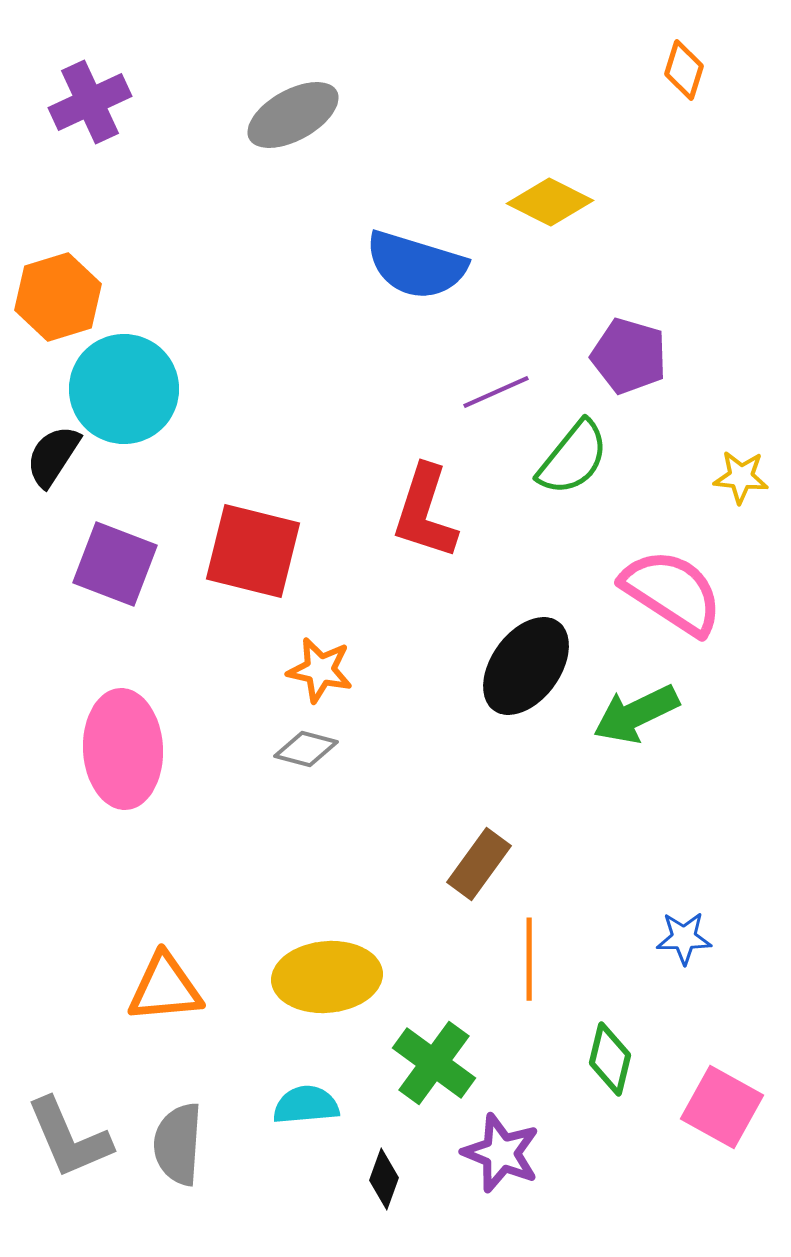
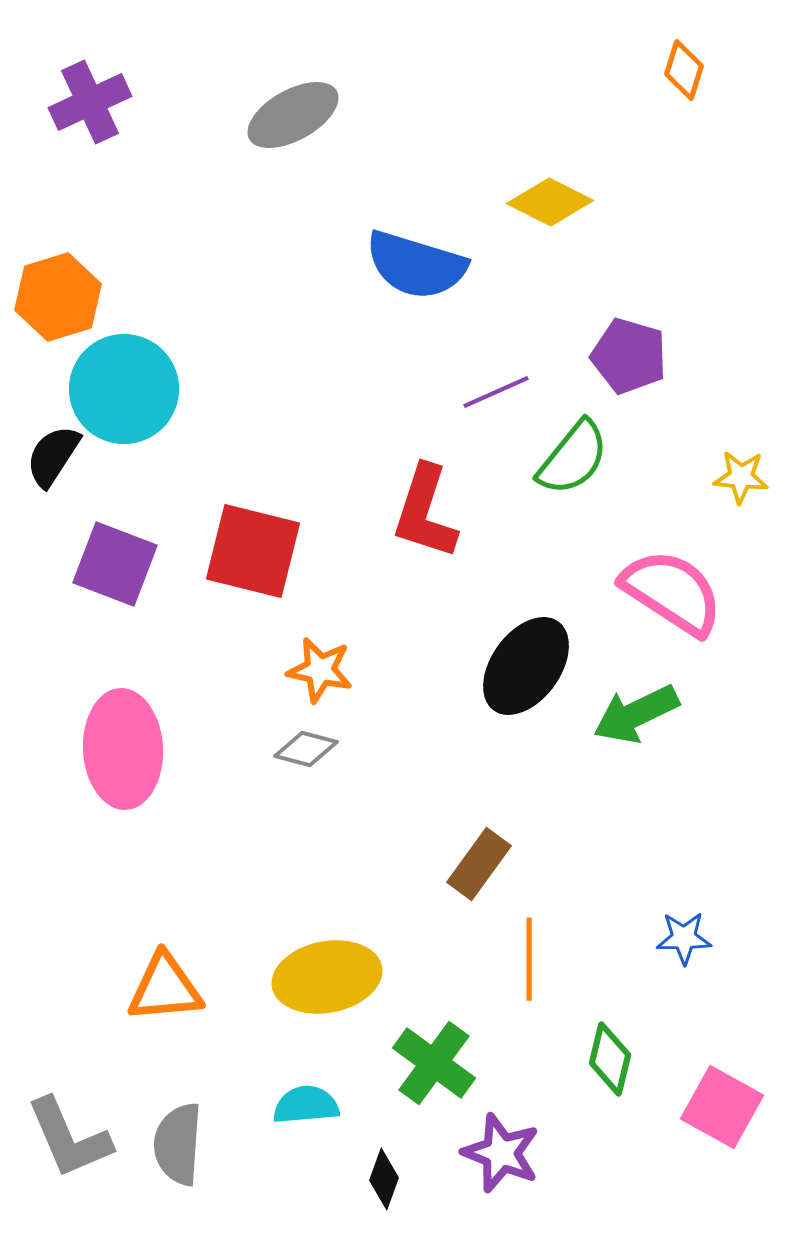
yellow ellipse: rotated 6 degrees counterclockwise
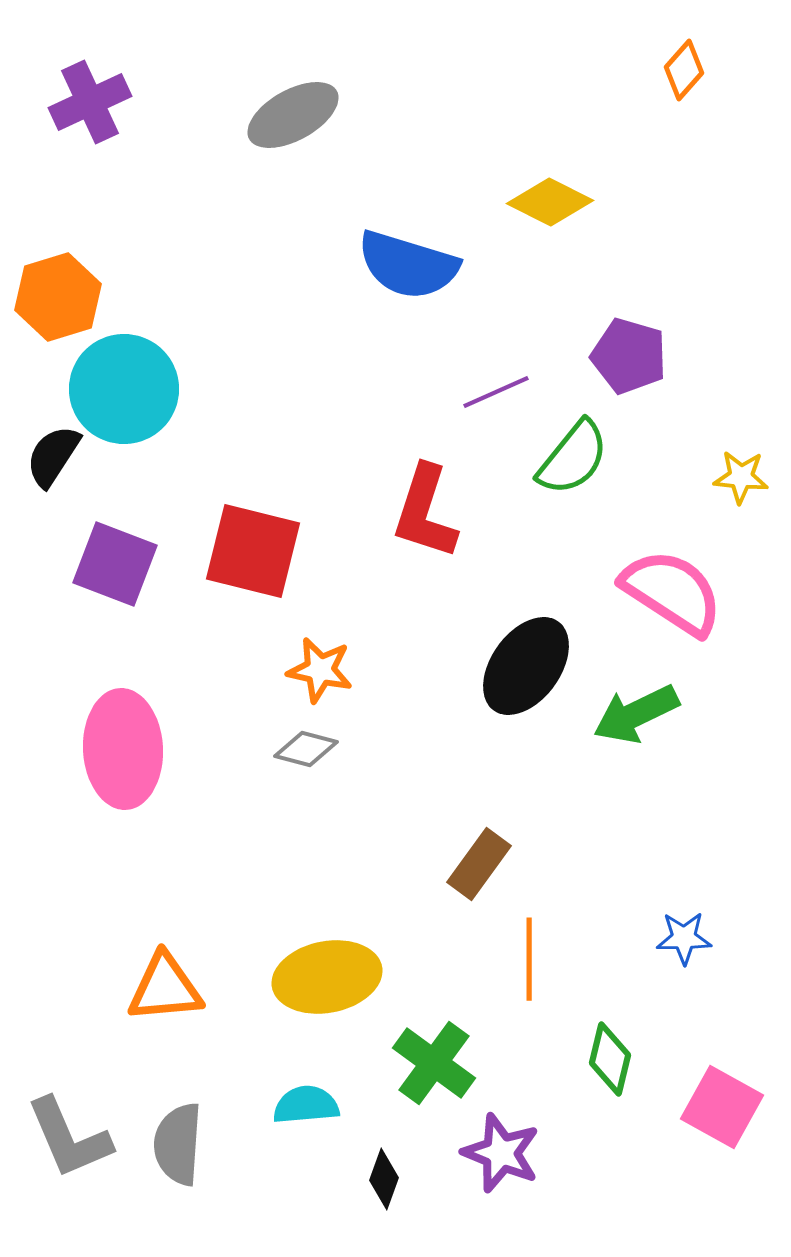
orange diamond: rotated 24 degrees clockwise
blue semicircle: moved 8 px left
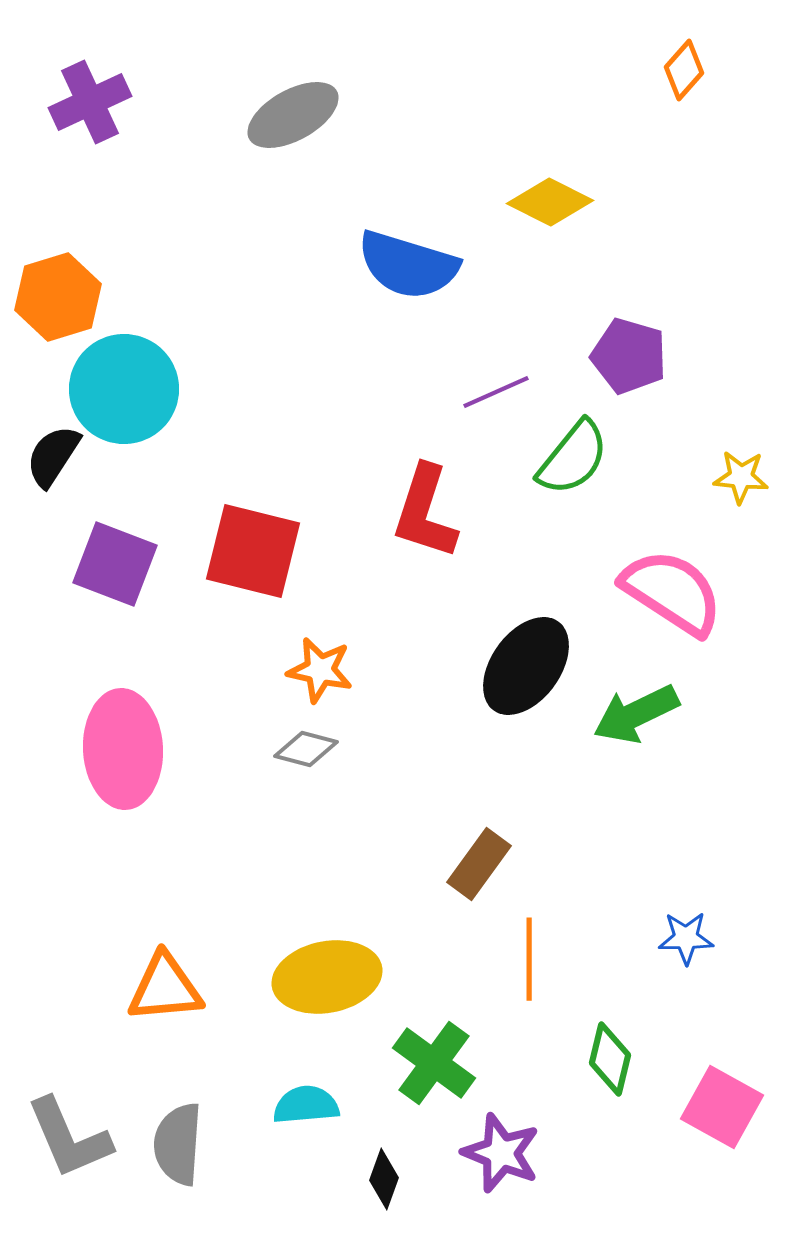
blue star: moved 2 px right
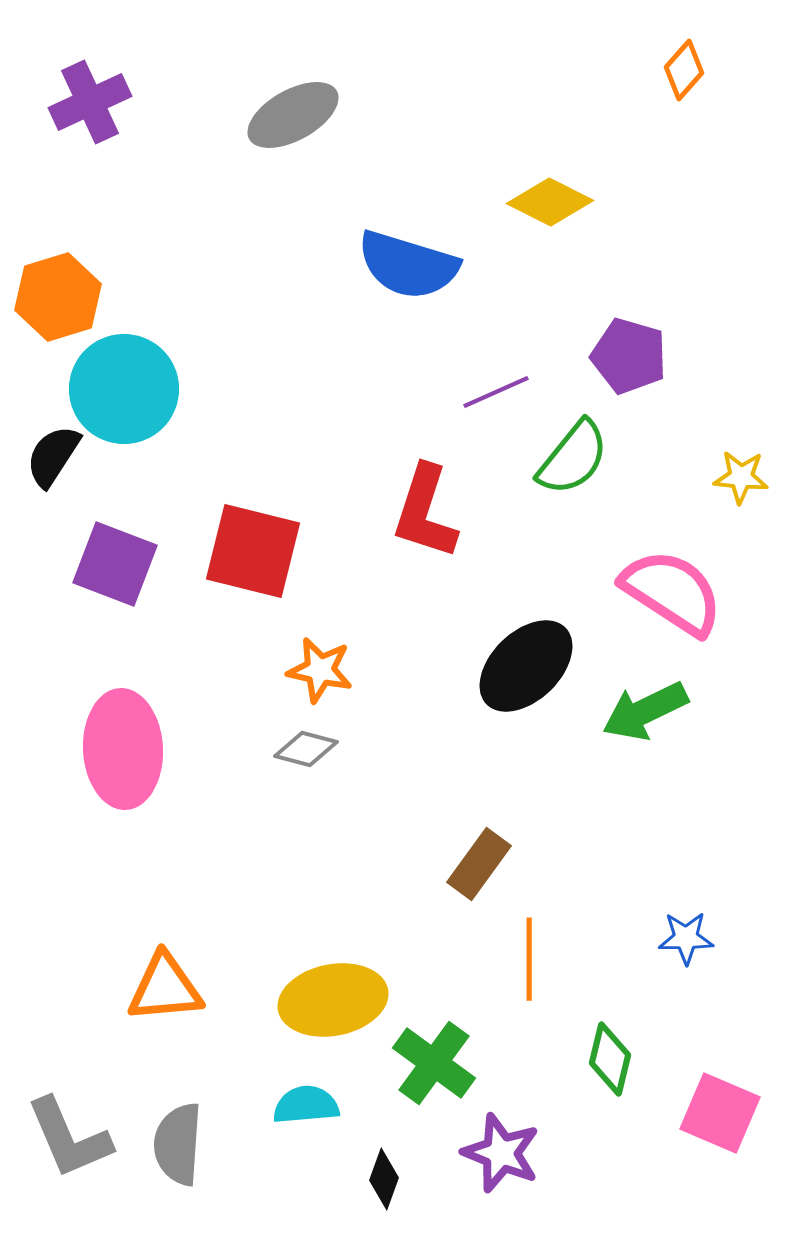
black ellipse: rotated 10 degrees clockwise
green arrow: moved 9 px right, 3 px up
yellow ellipse: moved 6 px right, 23 px down
pink square: moved 2 px left, 6 px down; rotated 6 degrees counterclockwise
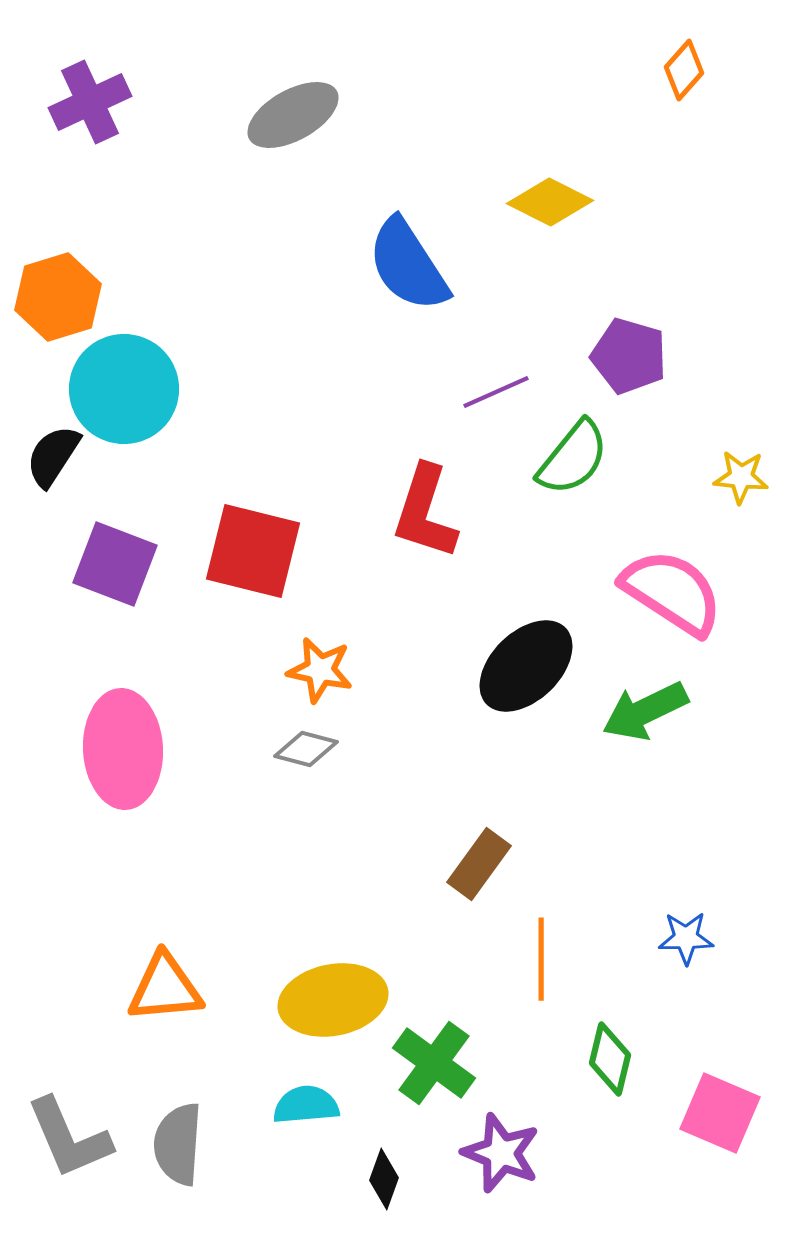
blue semicircle: rotated 40 degrees clockwise
orange line: moved 12 px right
